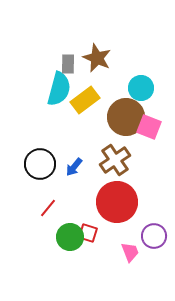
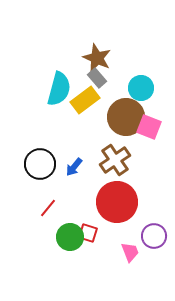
gray rectangle: moved 29 px right, 14 px down; rotated 42 degrees counterclockwise
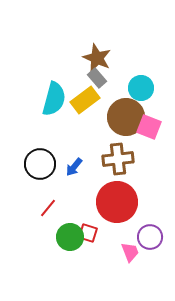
cyan semicircle: moved 5 px left, 10 px down
brown cross: moved 3 px right, 1 px up; rotated 28 degrees clockwise
purple circle: moved 4 px left, 1 px down
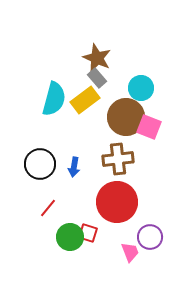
blue arrow: rotated 30 degrees counterclockwise
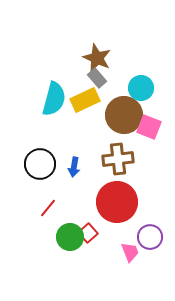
yellow rectangle: rotated 12 degrees clockwise
brown circle: moved 2 px left, 2 px up
red square: rotated 30 degrees clockwise
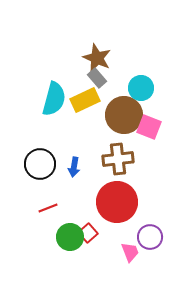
red line: rotated 30 degrees clockwise
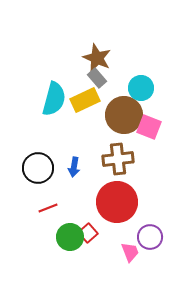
black circle: moved 2 px left, 4 px down
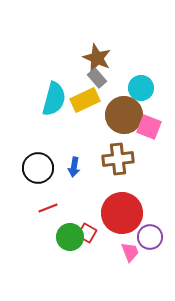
red circle: moved 5 px right, 11 px down
red square: moved 1 px left; rotated 18 degrees counterclockwise
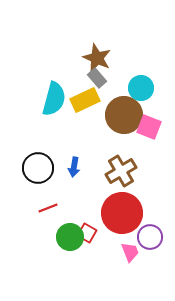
brown cross: moved 3 px right, 12 px down; rotated 24 degrees counterclockwise
